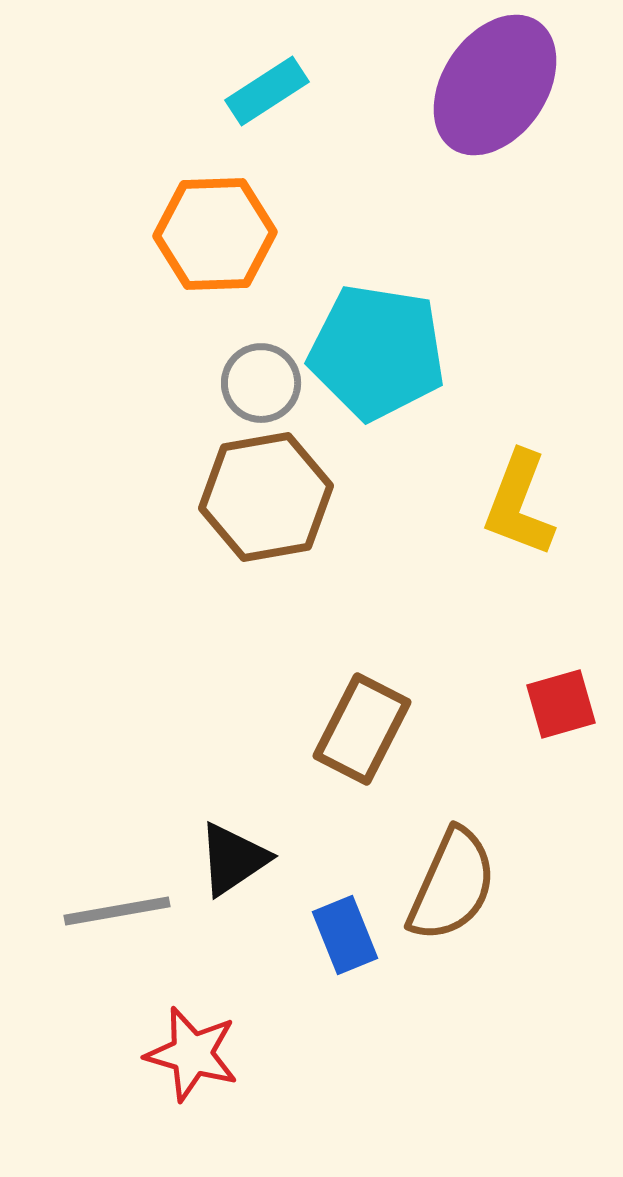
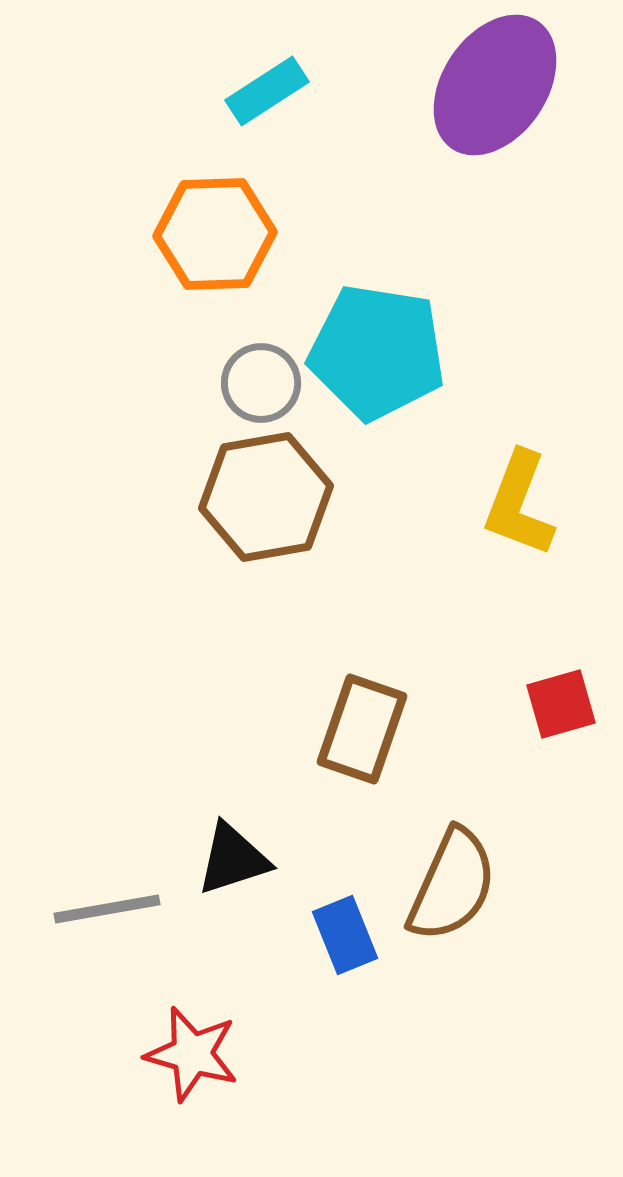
brown rectangle: rotated 8 degrees counterclockwise
black triangle: rotated 16 degrees clockwise
gray line: moved 10 px left, 2 px up
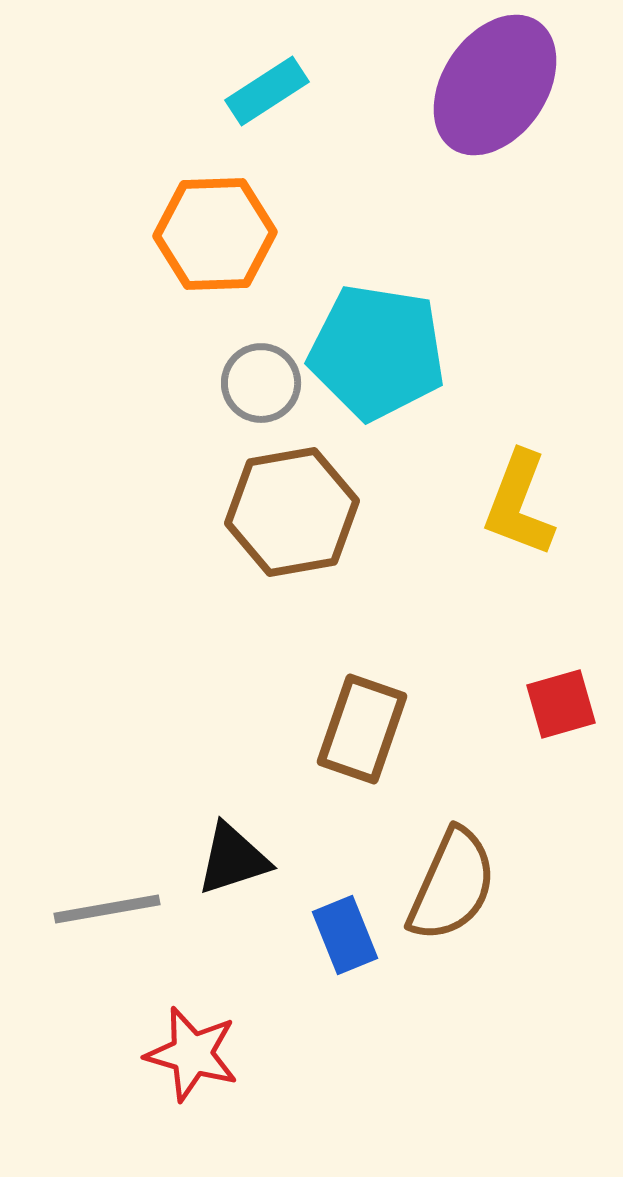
brown hexagon: moved 26 px right, 15 px down
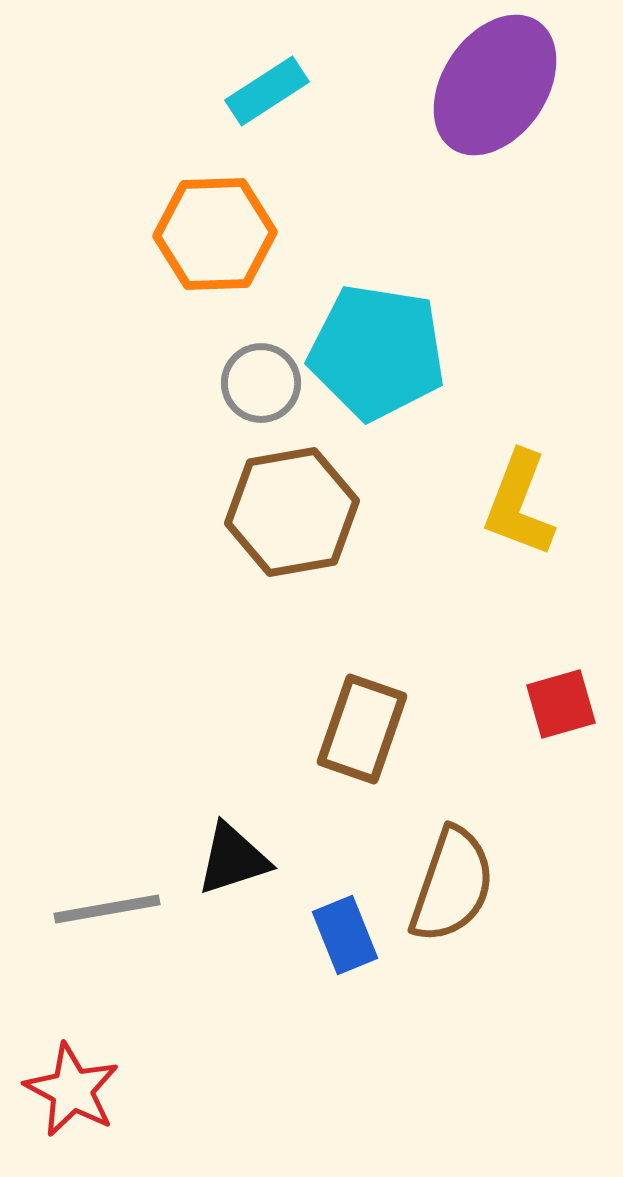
brown semicircle: rotated 5 degrees counterclockwise
red star: moved 120 px left, 36 px down; rotated 12 degrees clockwise
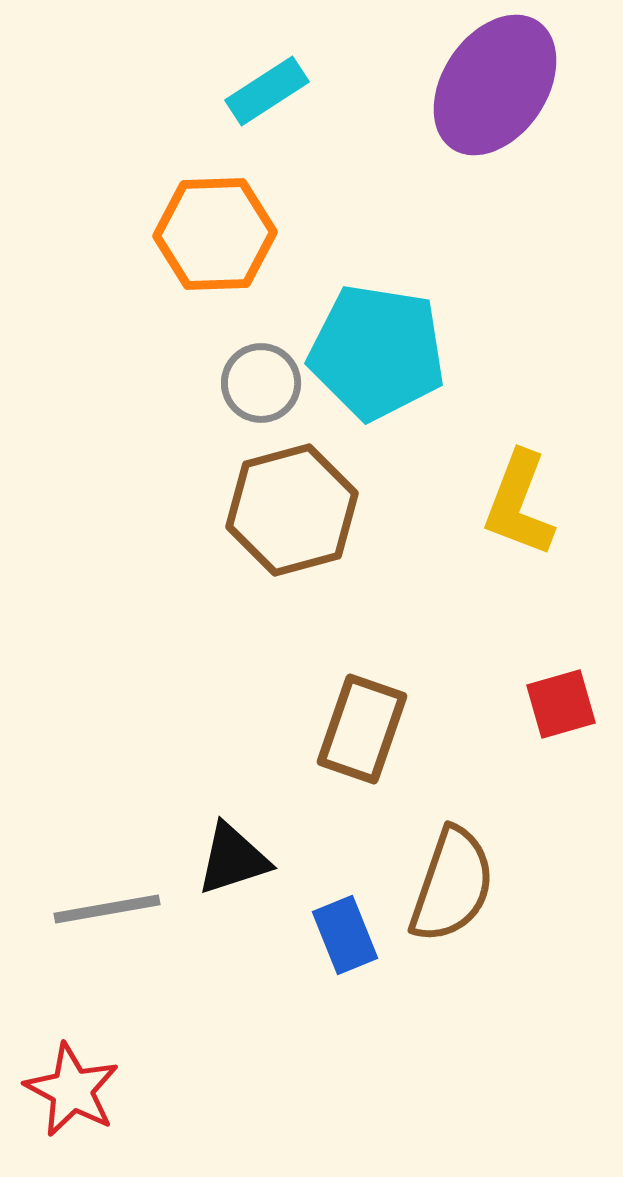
brown hexagon: moved 2 px up; rotated 5 degrees counterclockwise
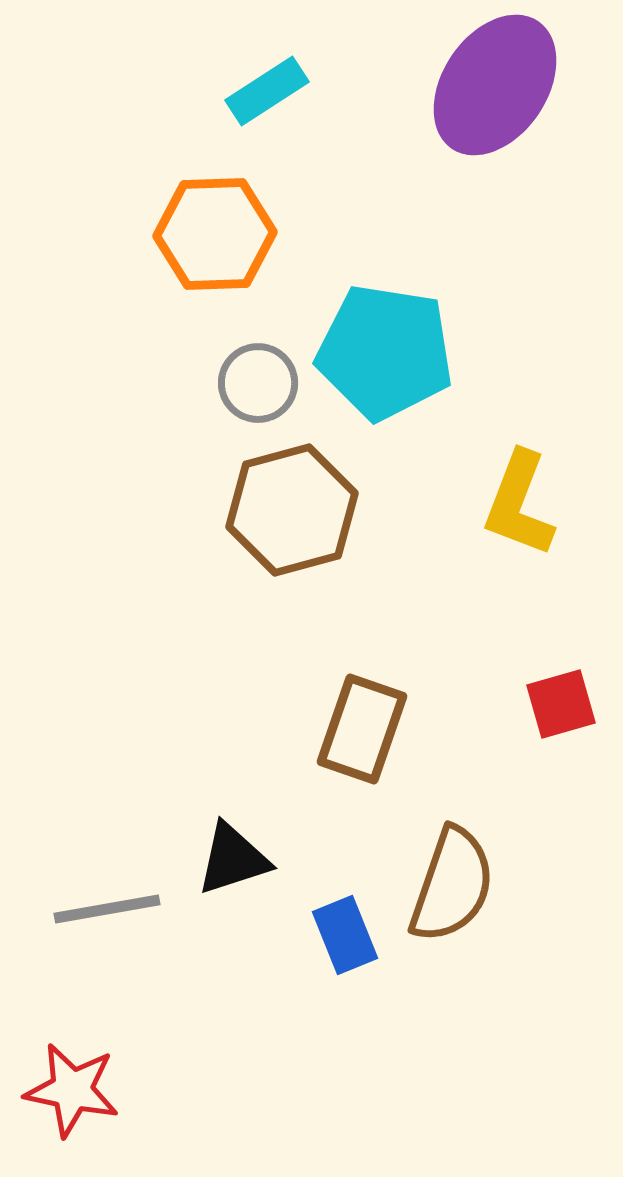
cyan pentagon: moved 8 px right
gray circle: moved 3 px left
red star: rotated 16 degrees counterclockwise
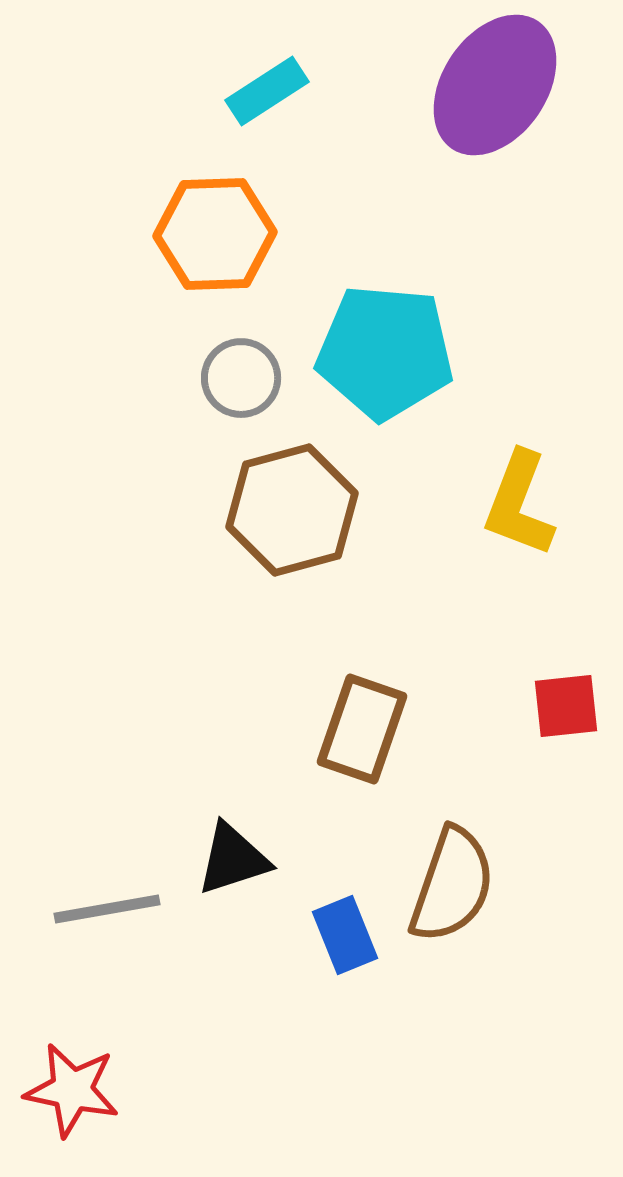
cyan pentagon: rotated 4 degrees counterclockwise
gray circle: moved 17 px left, 5 px up
red square: moved 5 px right, 2 px down; rotated 10 degrees clockwise
